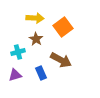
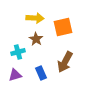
orange square: rotated 24 degrees clockwise
brown arrow: moved 4 px right, 2 px down; rotated 90 degrees clockwise
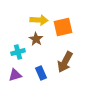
yellow arrow: moved 4 px right, 2 px down
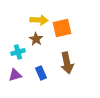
orange square: moved 1 px left, 1 px down
brown arrow: moved 2 px right, 1 px down; rotated 40 degrees counterclockwise
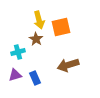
yellow arrow: rotated 72 degrees clockwise
orange square: moved 1 px left, 1 px up
brown arrow: moved 1 px right, 2 px down; rotated 85 degrees clockwise
blue rectangle: moved 6 px left, 5 px down
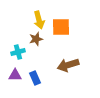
orange square: rotated 12 degrees clockwise
brown star: rotated 24 degrees clockwise
purple triangle: rotated 16 degrees clockwise
